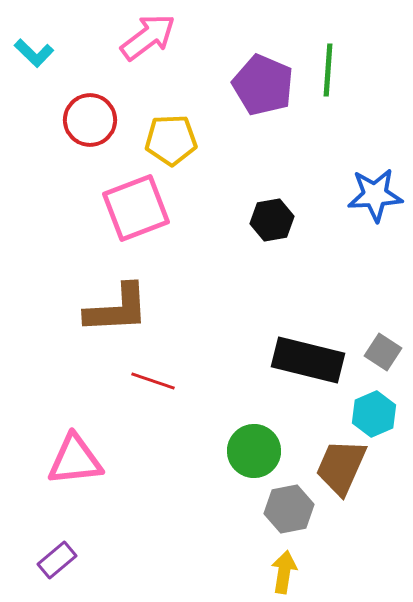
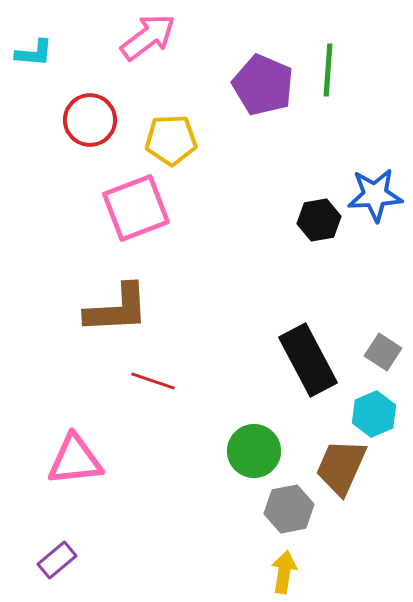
cyan L-shape: rotated 39 degrees counterclockwise
black hexagon: moved 47 px right
black rectangle: rotated 48 degrees clockwise
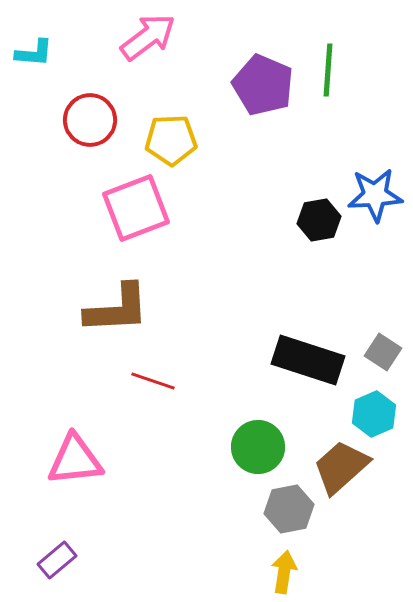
black rectangle: rotated 44 degrees counterclockwise
green circle: moved 4 px right, 4 px up
brown trapezoid: rotated 24 degrees clockwise
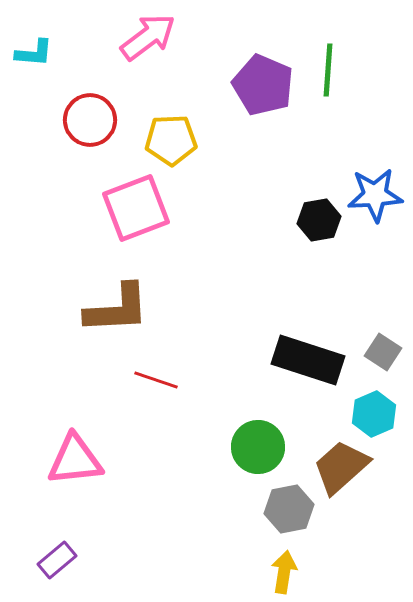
red line: moved 3 px right, 1 px up
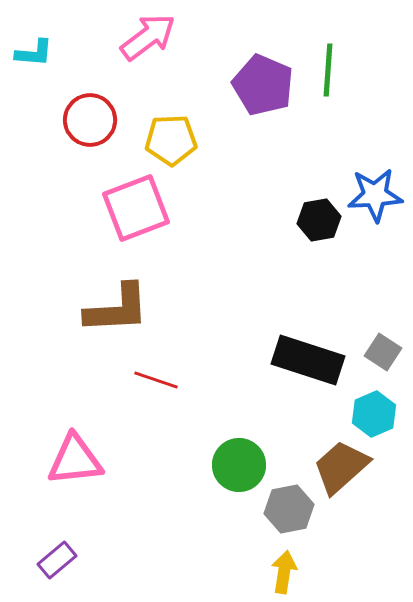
green circle: moved 19 px left, 18 px down
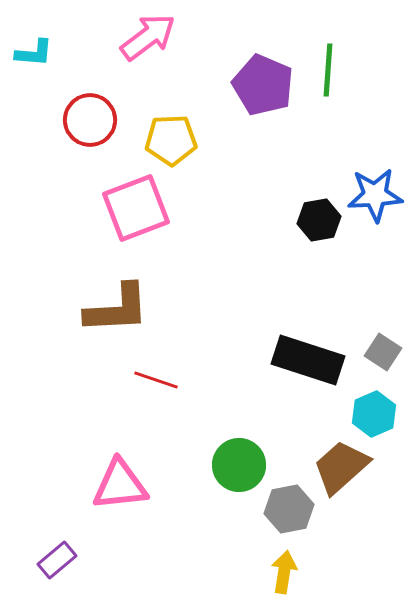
pink triangle: moved 45 px right, 25 px down
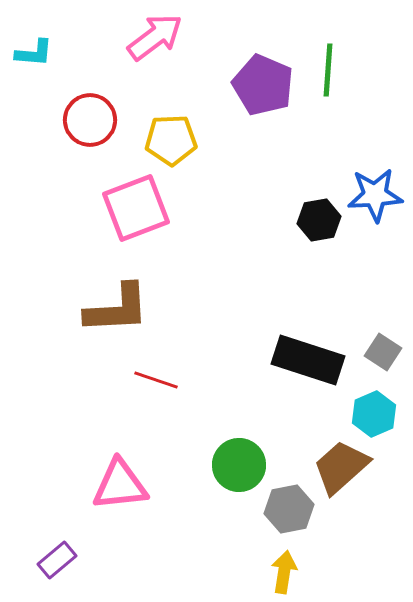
pink arrow: moved 7 px right
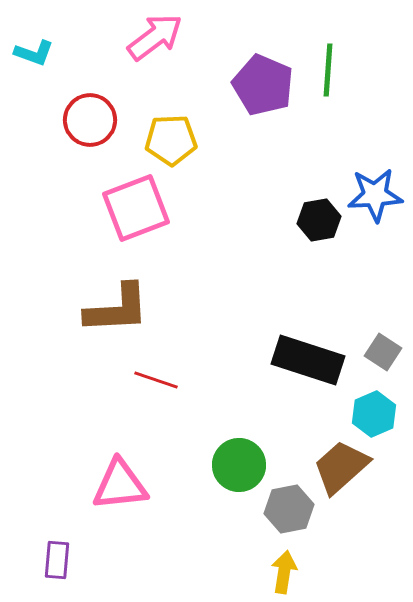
cyan L-shape: rotated 15 degrees clockwise
purple rectangle: rotated 45 degrees counterclockwise
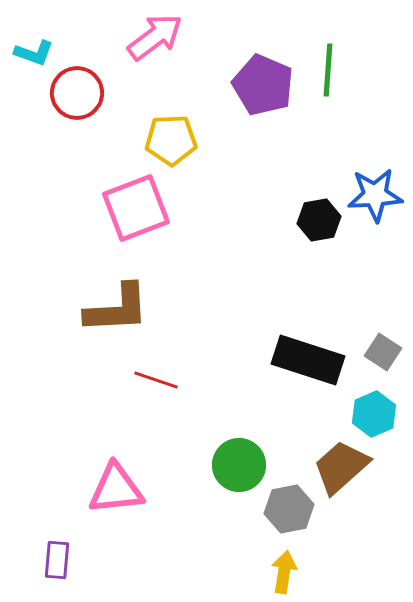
red circle: moved 13 px left, 27 px up
pink triangle: moved 4 px left, 4 px down
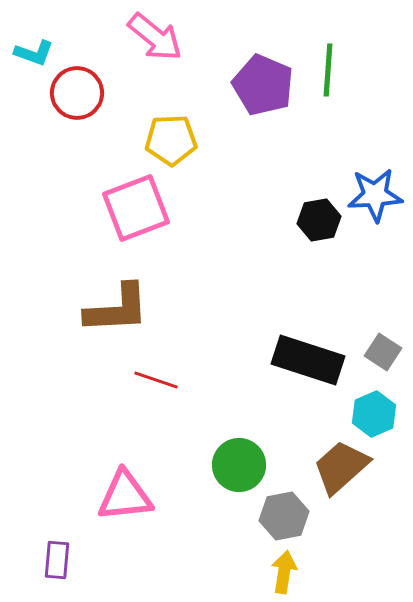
pink arrow: rotated 76 degrees clockwise
pink triangle: moved 9 px right, 7 px down
gray hexagon: moved 5 px left, 7 px down
